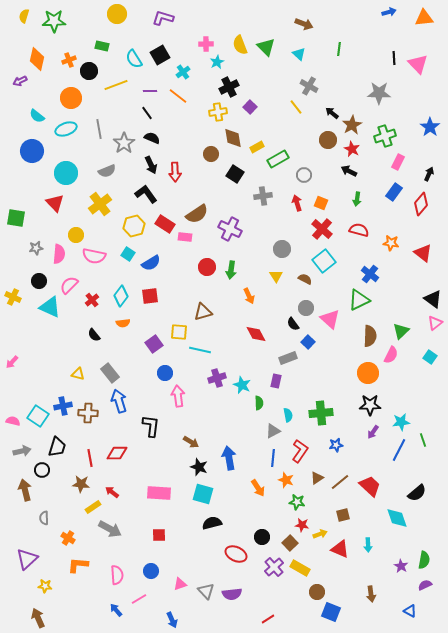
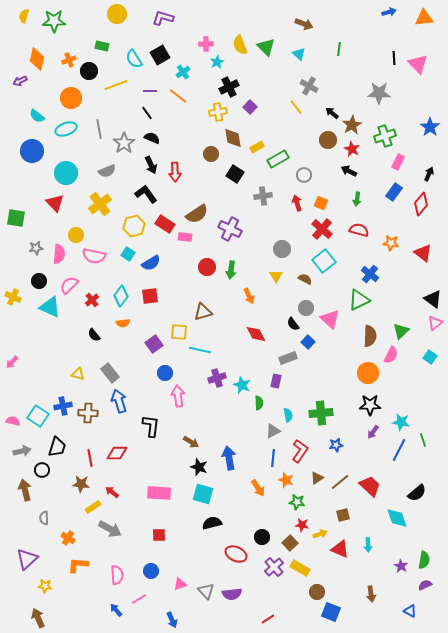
cyan star at (401, 422): rotated 18 degrees clockwise
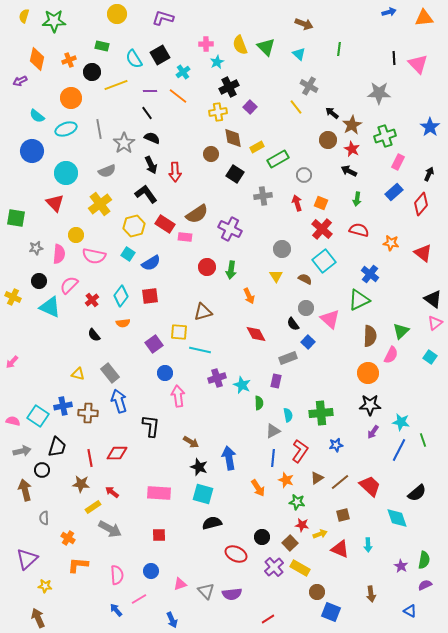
black circle at (89, 71): moved 3 px right, 1 px down
blue rectangle at (394, 192): rotated 12 degrees clockwise
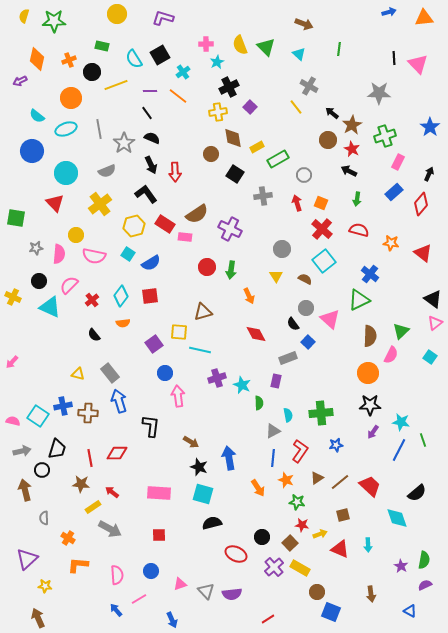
black trapezoid at (57, 447): moved 2 px down
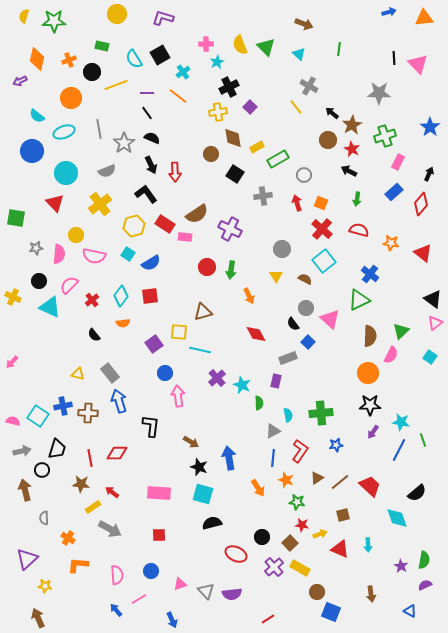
purple line at (150, 91): moved 3 px left, 2 px down
cyan ellipse at (66, 129): moved 2 px left, 3 px down
purple cross at (217, 378): rotated 24 degrees counterclockwise
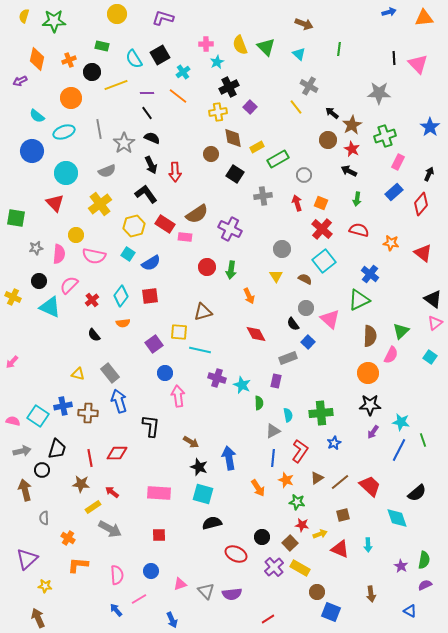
purple cross at (217, 378): rotated 30 degrees counterclockwise
blue star at (336, 445): moved 2 px left, 2 px up; rotated 16 degrees counterclockwise
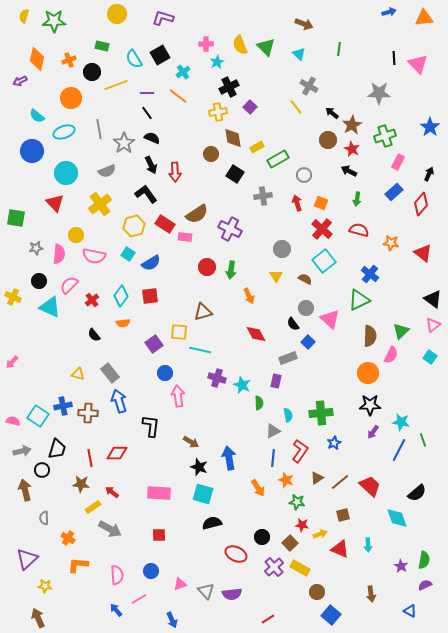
pink triangle at (435, 323): moved 2 px left, 2 px down
blue square at (331, 612): moved 3 px down; rotated 18 degrees clockwise
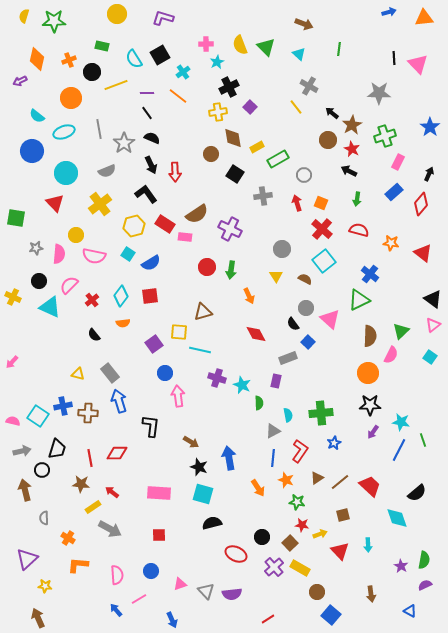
red triangle at (340, 549): moved 2 px down; rotated 24 degrees clockwise
